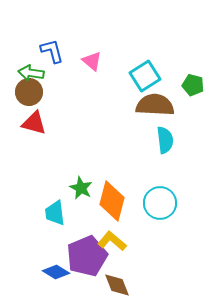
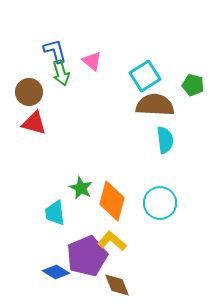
blue L-shape: moved 3 px right
green arrow: moved 30 px right; rotated 115 degrees counterclockwise
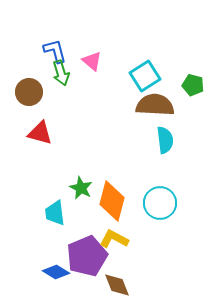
red triangle: moved 6 px right, 10 px down
yellow L-shape: moved 2 px right, 2 px up; rotated 12 degrees counterclockwise
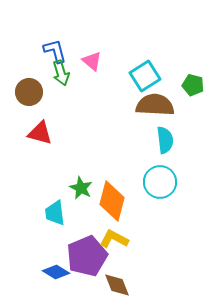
cyan circle: moved 21 px up
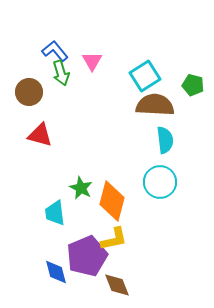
blue L-shape: rotated 24 degrees counterclockwise
pink triangle: rotated 20 degrees clockwise
red triangle: moved 2 px down
yellow L-shape: rotated 140 degrees clockwise
blue diamond: rotated 44 degrees clockwise
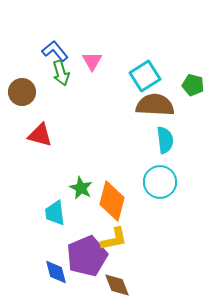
brown circle: moved 7 px left
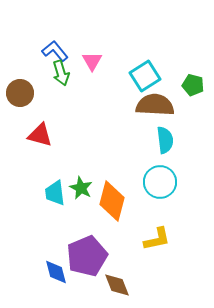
brown circle: moved 2 px left, 1 px down
cyan trapezoid: moved 20 px up
yellow L-shape: moved 43 px right
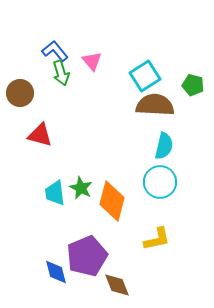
pink triangle: rotated 10 degrees counterclockwise
cyan semicircle: moved 1 px left, 6 px down; rotated 20 degrees clockwise
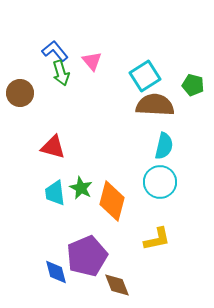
red triangle: moved 13 px right, 12 px down
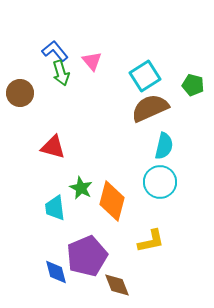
brown semicircle: moved 5 px left, 3 px down; rotated 27 degrees counterclockwise
cyan trapezoid: moved 15 px down
yellow L-shape: moved 6 px left, 2 px down
